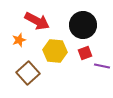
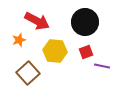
black circle: moved 2 px right, 3 px up
red square: moved 1 px right, 1 px up
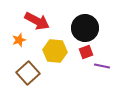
black circle: moved 6 px down
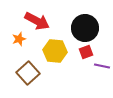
orange star: moved 1 px up
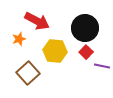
red square: rotated 24 degrees counterclockwise
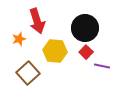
red arrow: rotated 45 degrees clockwise
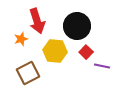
black circle: moved 8 px left, 2 px up
orange star: moved 2 px right
brown square: rotated 15 degrees clockwise
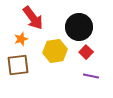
red arrow: moved 4 px left, 3 px up; rotated 20 degrees counterclockwise
black circle: moved 2 px right, 1 px down
yellow hexagon: rotated 15 degrees counterclockwise
purple line: moved 11 px left, 10 px down
brown square: moved 10 px left, 8 px up; rotated 20 degrees clockwise
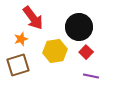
brown square: rotated 10 degrees counterclockwise
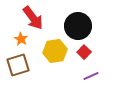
black circle: moved 1 px left, 1 px up
orange star: rotated 24 degrees counterclockwise
red square: moved 2 px left
purple line: rotated 35 degrees counterclockwise
